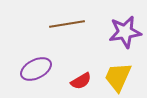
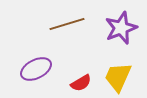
brown line: rotated 8 degrees counterclockwise
purple star: moved 4 px left, 4 px up; rotated 12 degrees counterclockwise
red semicircle: moved 2 px down
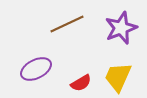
brown line: rotated 8 degrees counterclockwise
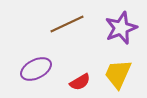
yellow trapezoid: moved 3 px up
red semicircle: moved 1 px left, 1 px up
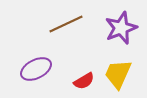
brown line: moved 1 px left
red semicircle: moved 4 px right, 1 px up
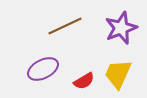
brown line: moved 1 px left, 2 px down
purple ellipse: moved 7 px right
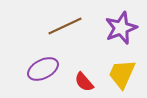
yellow trapezoid: moved 4 px right
red semicircle: moved 1 px down; rotated 80 degrees clockwise
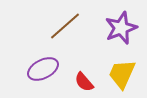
brown line: rotated 16 degrees counterclockwise
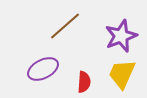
purple star: moved 8 px down
red semicircle: rotated 135 degrees counterclockwise
